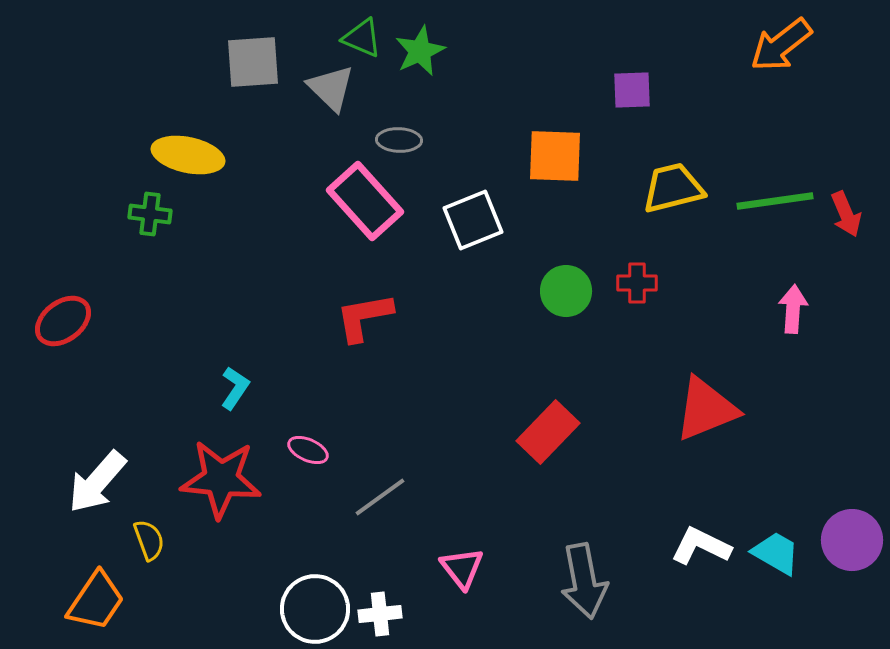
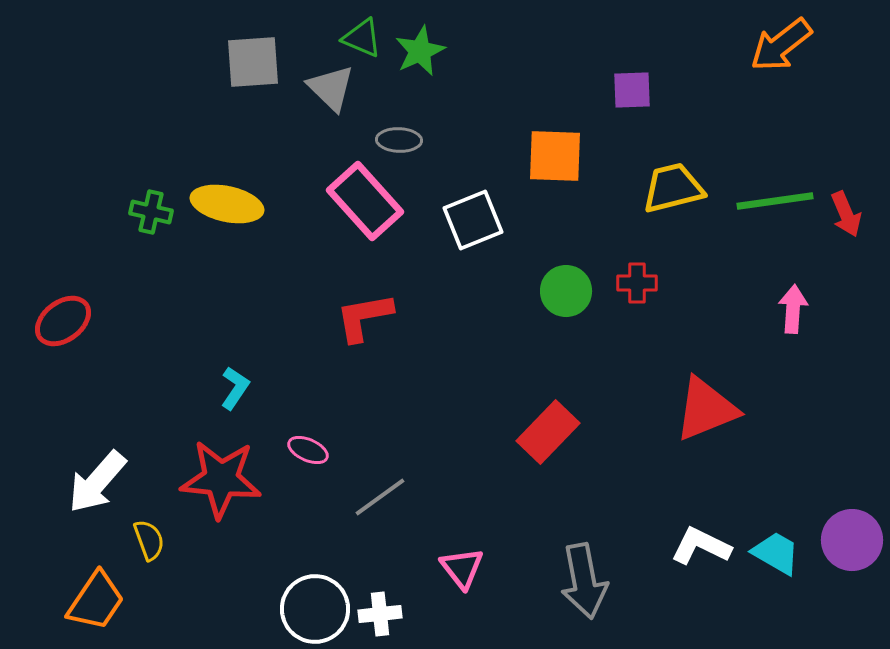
yellow ellipse: moved 39 px right, 49 px down
green cross: moved 1 px right, 2 px up; rotated 6 degrees clockwise
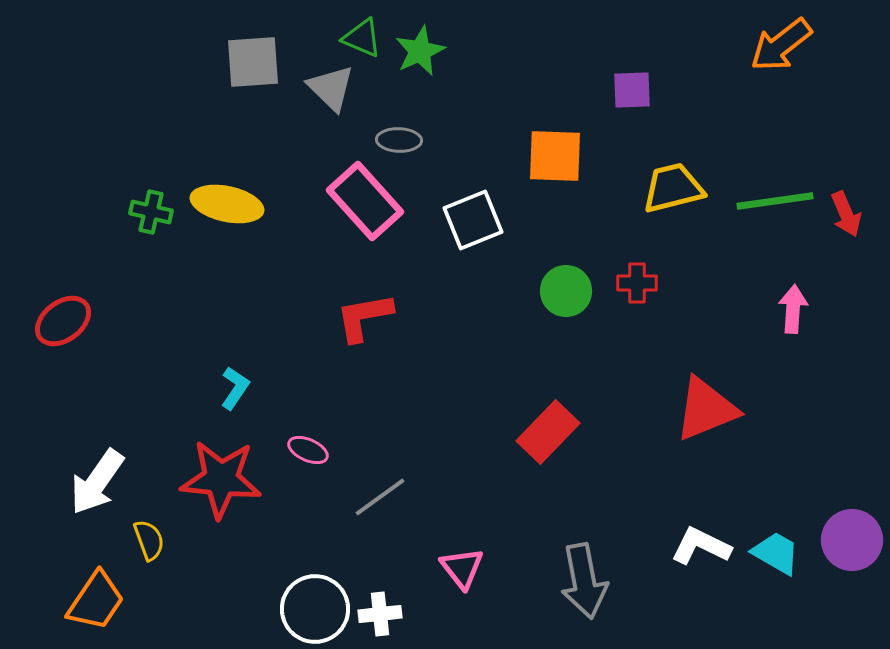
white arrow: rotated 6 degrees counterclockwise
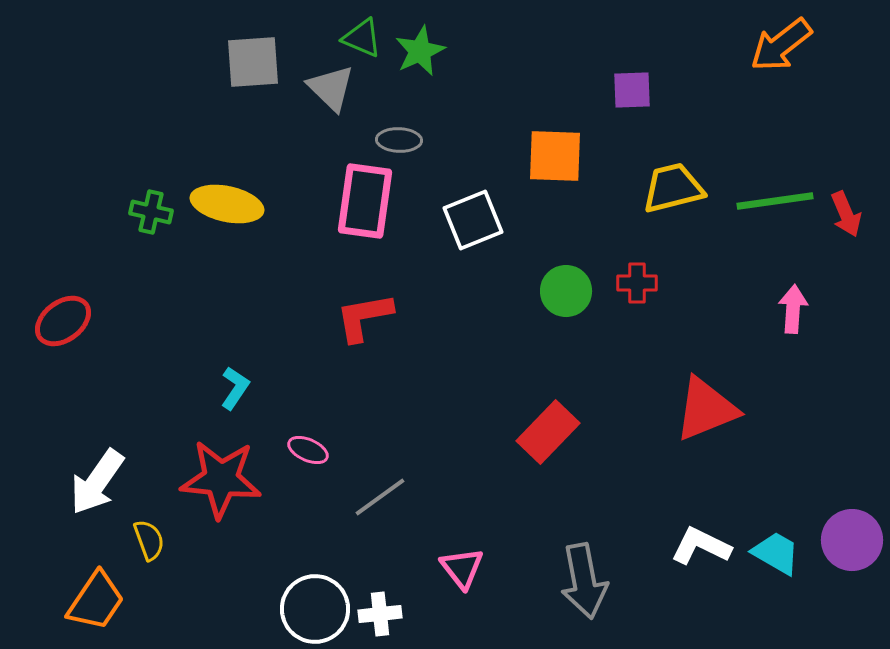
pink rectangle: rotated 50 degrees clockwise
